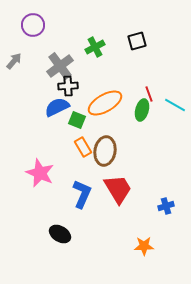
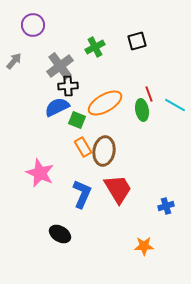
green ellipse: rotated 25 degrees counterclockwise
brown ellipse: moved 1 px left
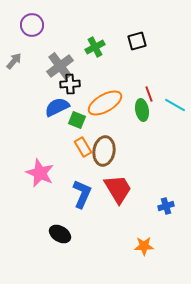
purple circle: moved 1 px left
black cross: moved 2 px right, 2 px up
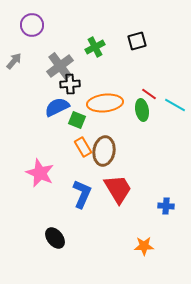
red line: rotated 35 degrees counterclockwise
orange ellipse: rotated 24 degrees clockwise
blue cross: rotated 21 degrees clockwise
black ellipse: moved 5 px left, 4 px down; rotated 20 degrees clockwise
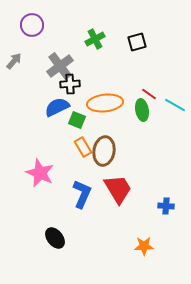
black square: moved 1 px down
green cross: moved 8 px up
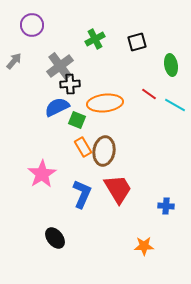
green ellipse: moved 29 px right, 45 px up
pink star: moved 2 px right, 1 px down; rotated 16 degrees clockwise
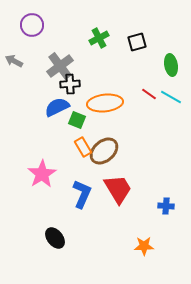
green cross: moved 4 px right, 1 px up
gray arrow: rotated 102 degrees counterclockwise
cyan line: moved 4 px left, 8 px up
brown ellipse: rotated 40 degrees clockwise
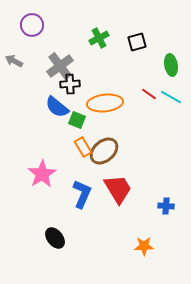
blue semicircle: rotated 115 degrees counterclockwise
